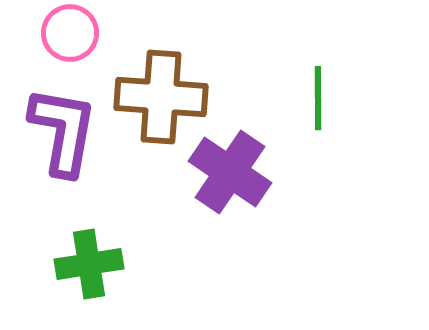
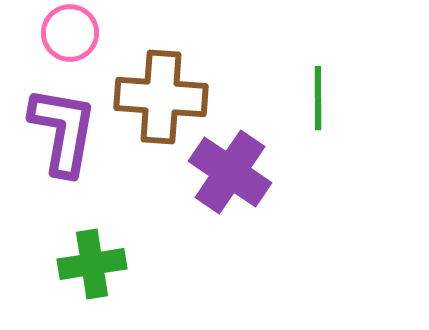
green cross: moved 3 px right
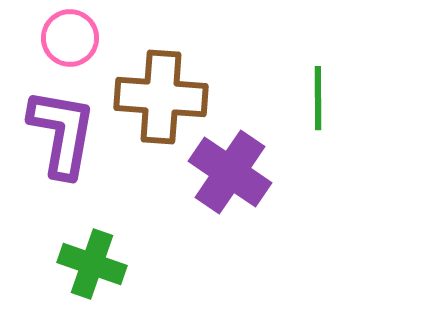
pink circle: moved 5 px down
purple L-shape: moved 1 px left, 2 px down
green cross: rotated 28 degrees clockwise
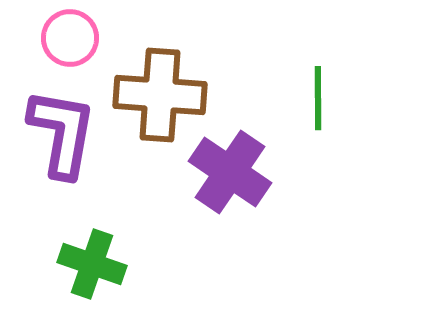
brown cross: moved 1 px left, 2 px up
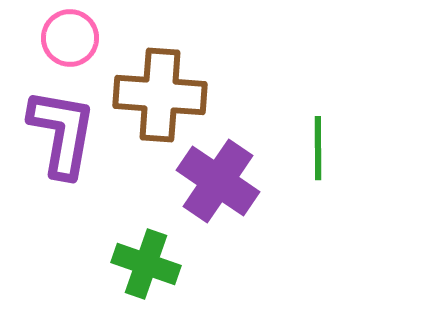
green line: moved 50 px down
purple cross: moved 12 px left, 9 px down
green cross: moved 54 px right
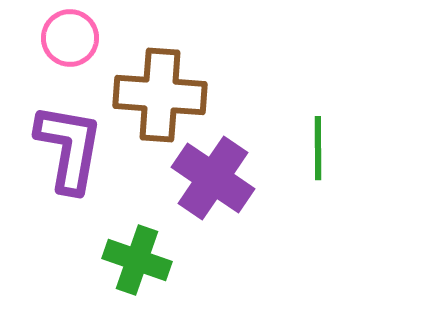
purple L-shape: moved 7 px right, 15 px down
purple cross: moved 5 px left, 3 px up
green cross: moved 9 px left, 4 px up
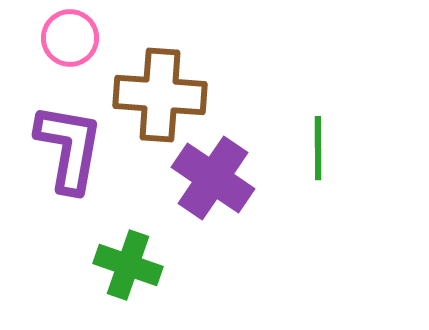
green cross: moved 9 px left, 5 px down
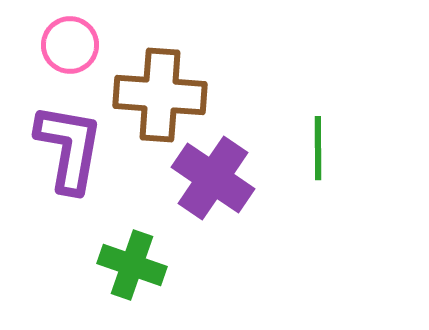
pink circle: moved 7 px down
green cross: moved 4 px right
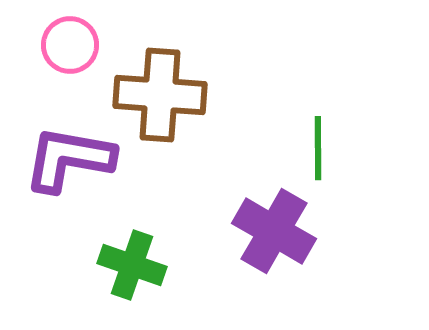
purple L-shape: moved 11 px down; rotated 90 degrees counterclockwise
purple cross: moved 61 px right, 53 px down; rotated 4 degrees counterclockwise
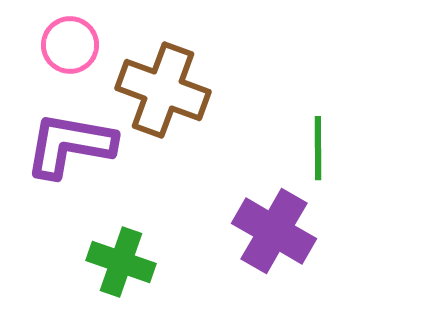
brown cross: moved 3 px right, 5 px up; rotated 16 degrees clockwise
purple L-shape: moved 1 px right, 14 px up
green cross: moved 11 px left, 3 px up
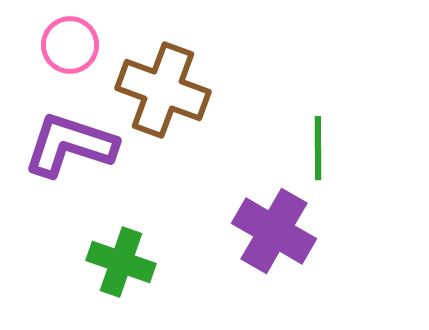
purple L-shape: rotated 8 degrees clockwise
